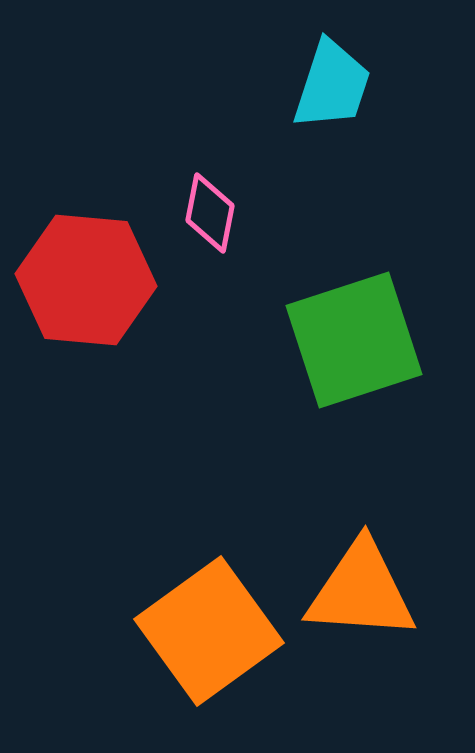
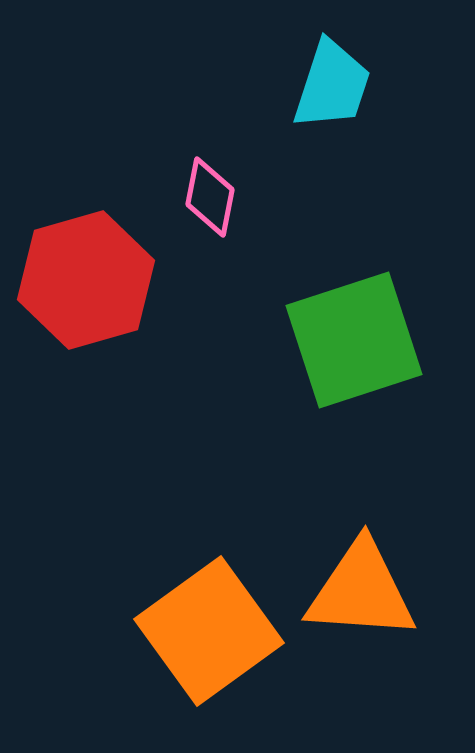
pink diamond: moved 16 px up
red hexagon: rotated 21 degrees counterclockwise
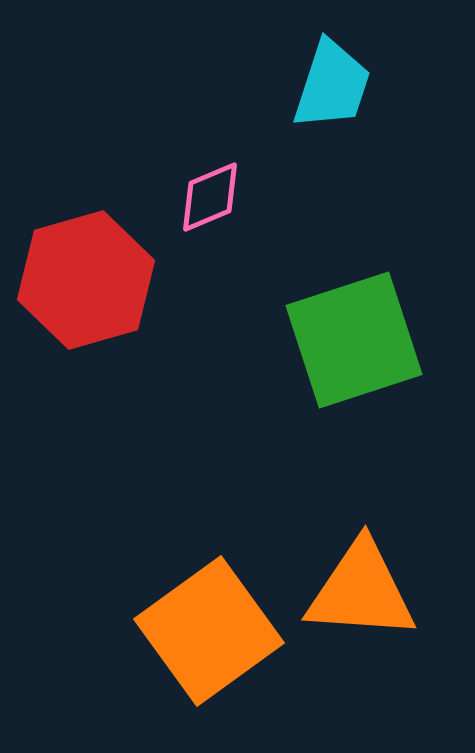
pink diamond: rotated 56 degrees clockwise
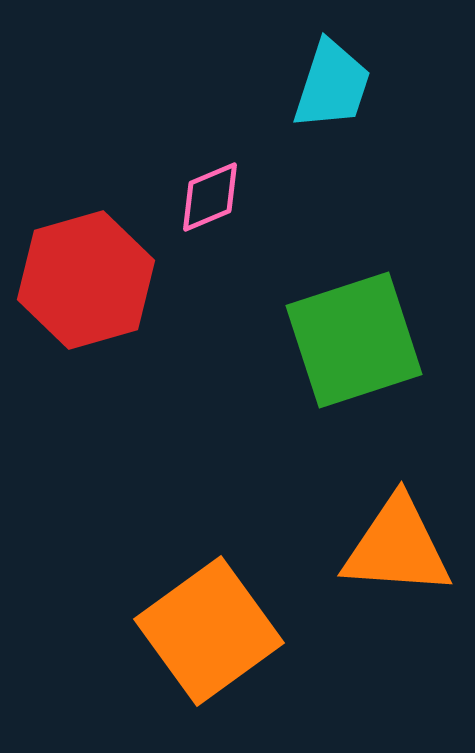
orange triangle: moved 36 px right, 44 px up
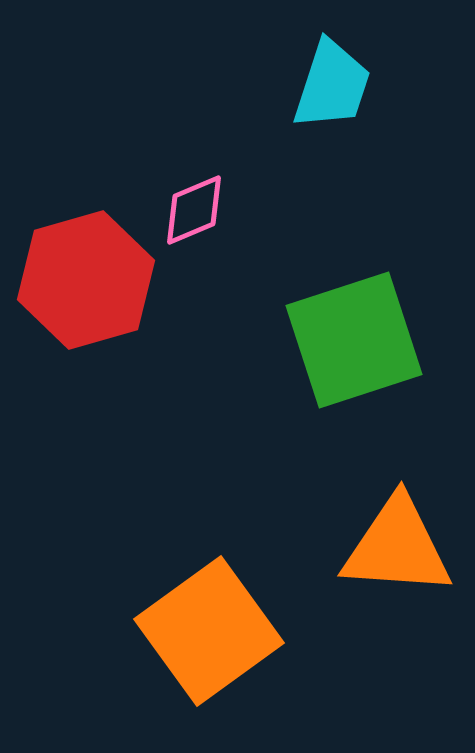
pink diamond: moved 16 px left, 13 px down
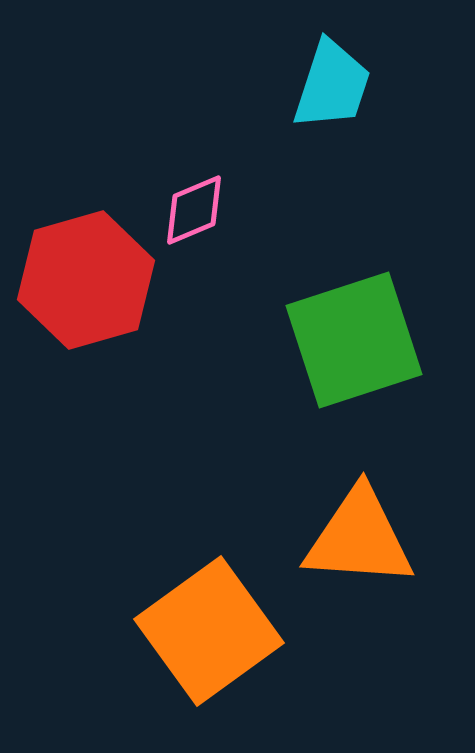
orange triangle: moved 38 px left, 9 px up
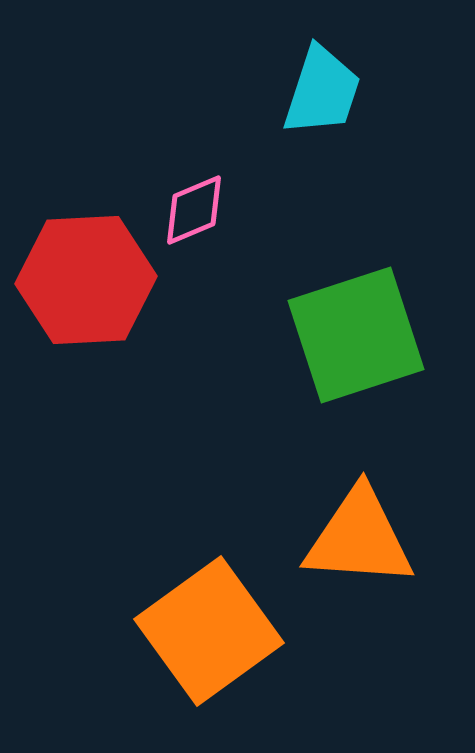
cyan trapezoid: moved 10 px left, 6 px down
red hexagon: rotated 13 degrees clockwise
green square: moved 2 px right, 5 px up
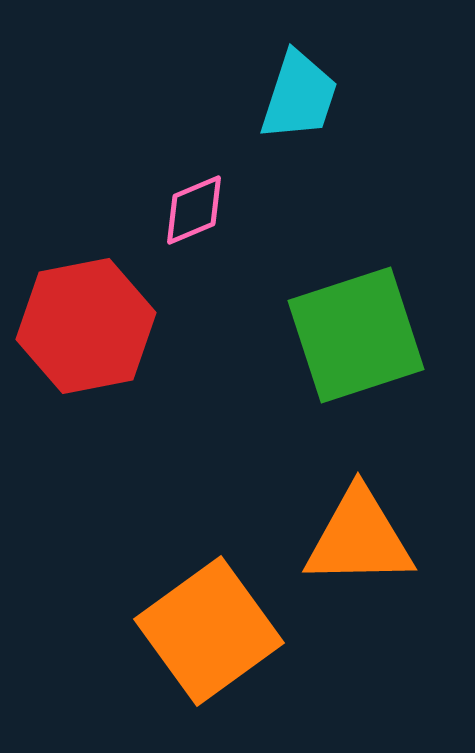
cyan trapezoid: moved 23 px left, 5 px down
red hexagon: moved 46 px down; rotated 8 degrees counterclockwise
orange triangle: rotated 5 degrees counterclockwise
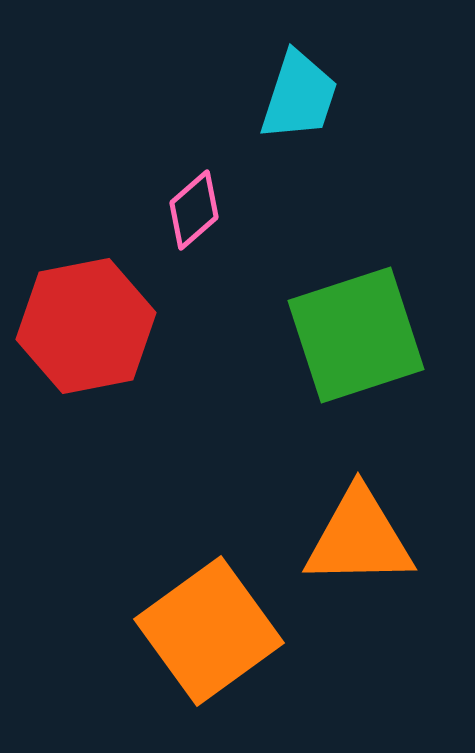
pink diamond: rotated 18 degrees counterclockwise
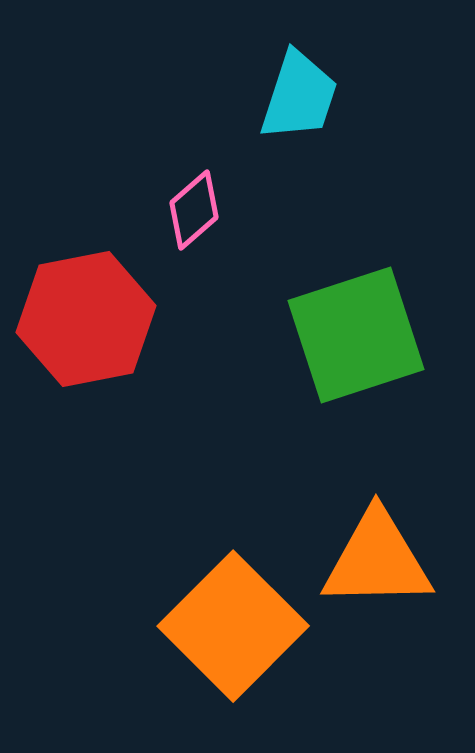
red hexagon: moved 7 px up
orange triangle: moved 18 px right, 22 px down
orange square: moved 24 px right, 5 px up; rotated 9 degrees counterclockwise
